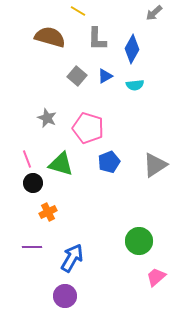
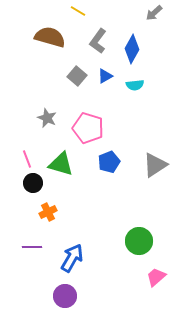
gray L-shape: moved 1 px right, 2 px down; rotated 35 degrees clockwise
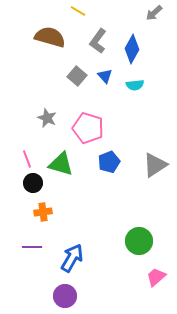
blue triangle: rotated 42 degrees counterclockwise
orange cross: moved 5 px left; rotated 18 degrees clockwise
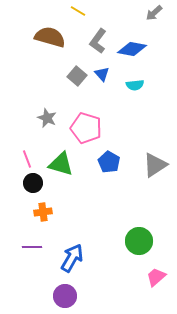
blue diamond: rotated 72 degrees clockwise
blue triangle: moved 3 px left, 2 px up
pink pentagon: moved 2 px left
blue pentagon: rotated 20 degrees counterclockwise
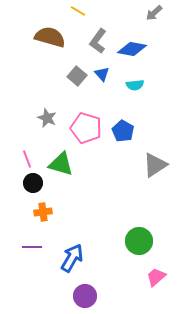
blue pentagon: moved 14 px right, 31 px up
purple circle: moved 20 px right
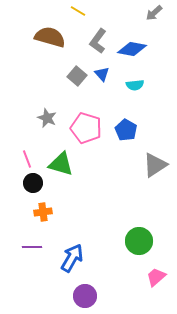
blue pentagon: moved 3 px right, 1 px up
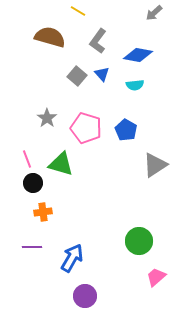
blue diamond: moved 6 px right, 6 px down
gray star: rotated 12 degrees clockwise
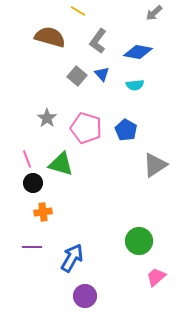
blue diamond: moved 3 px up
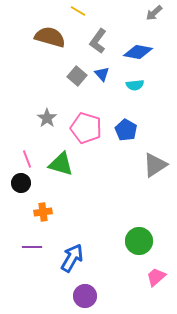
black circle: moved 12 px left
